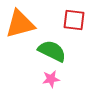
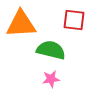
orange triangle: moved 1 px right; rotated 12 degrees clockwise
green semicircle: moved 1 px left, 1 px up; rotated 12 degrees counterclockwise
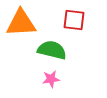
orange triangle: moved 1 px up
green semicircle: moved 1 px right
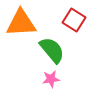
red square: rotated 25 degrees clockwise
green semicircle: rotated 36 degrees clockwise
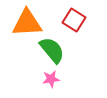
orange triangle: moved 6 px right
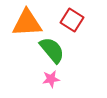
red square: moved 2 px left
